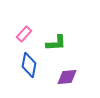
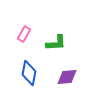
pink rectangle: rotated 14 degrees counterclockwise
blue diamond: moved 8 px down
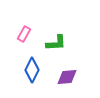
blue diamond: moved 3 px right, 3 px up; rotated 15 degrees clockwise
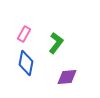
green L-shape: rotated 50 degrees counterclockwise
blue diamond: moved 6 px left, 7 px up; rotated 15 degrees counterclockwise
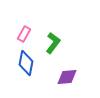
green L-shape: moved 3 px left
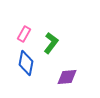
green L-shape: moved 2 px left
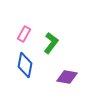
blue diamond: moved 1 px left, 2 px down
purple diamond: rotated 15 degrees clockwise
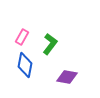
pink rectangle: moved 2 px left, 3 px down
green L-shape: moved 1 px left, 1 px down
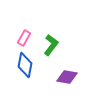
pink rectangle: moved 2 px right, 1 px down
green L-shape: moved 1 px right, 1 px down
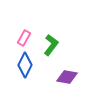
blue diamond: rotated 15 degrees clockwise
